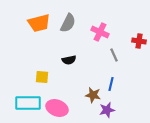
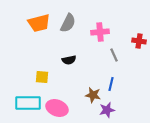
pink cross: rotated 30 degrees counterclockwise
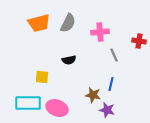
purple star: rotated 28 degrees clockwise
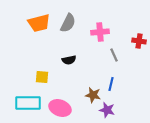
pink ellipse: moved 3 px right
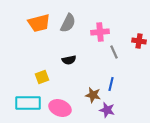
gray line: moved 3 px up
yellow square: rotated 24 degrees counterclockwise
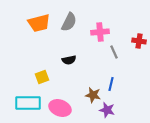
gray semicircle: moved 1 px right, 1 px up
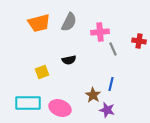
gray line: moved 1 px left, 3 px up
yellow square: moved 5 px up
brown star: rotated 21 degrees clockwise
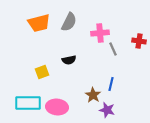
pink cross: moved 1 px down
pink ellipse: moved 3 px left, 1 px up; rotated 15 degrees counterclockwise
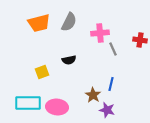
red cross: moved 1 px right, 1 px up
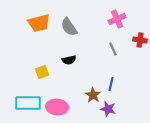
gray semicircle: moved 5 px down; rotated 120 degrees clockwise
pink cross: moved 17 px right, 14 px up; rotated 18 degrees counterclockwise
purple star: moved 1 px right, 1 px up
